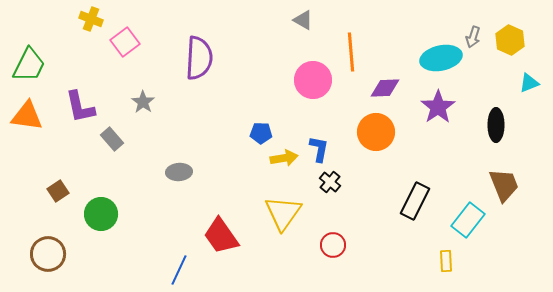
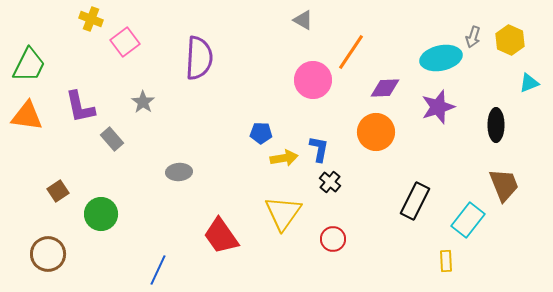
orange line: rotated 39 degrees clockwise
purple star: rotated 16 degrees clockwise
red circle: moved 6 px up
blue line: moved 21 px left
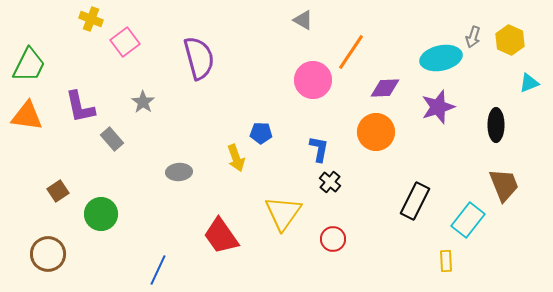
purple semicircle: rotated 18 degrees counterclockwise
yellow arrow: moved 48 px left; rotated 80 degrees clockwise
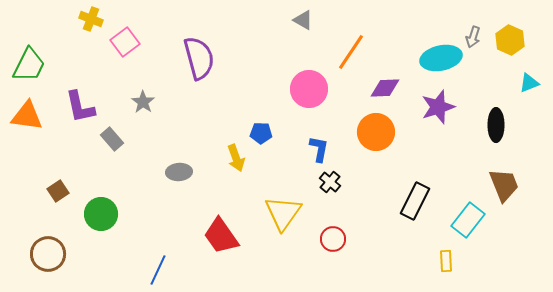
pink circle: moved 4 px left, 9 px down
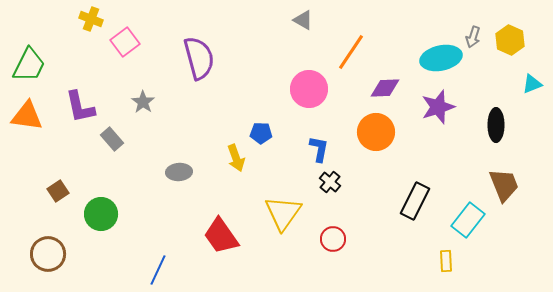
cyan triangle: moved 3 px right, 1 px down
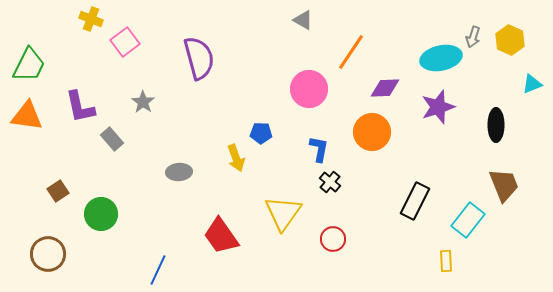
orange circle: moved 4 px left
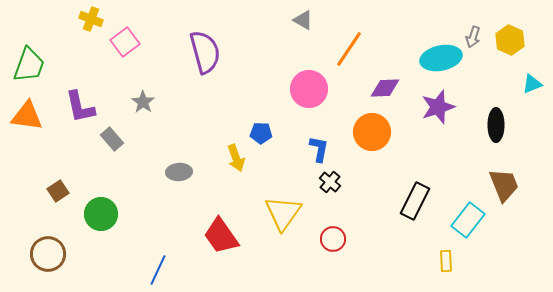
orange line: moved 2 px left, 3 px up
purple semicircle: moved 6 px right, 6 px up
green trapezoid: rotated 6 degrees counterclockwise
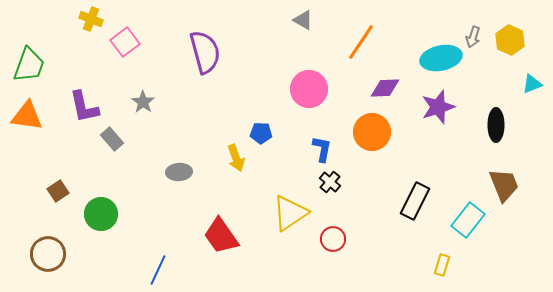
orange line: moved 12 px right, 7 px up
purple L-shape: moved 4 px right
blue L-shape: moved 3 px right
yellow triangle: moved 7 px right; rotated 21 degrees clockwise
yellow rectangle: moved 4 px left, 4 px down; rotated 20 degrees clockwise
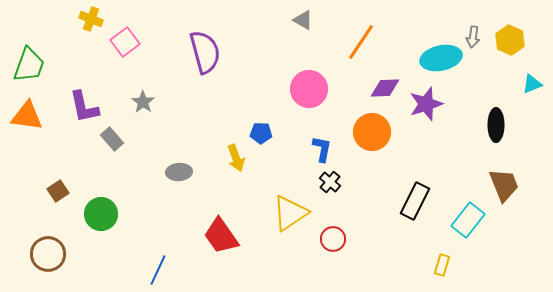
gray arrow: rotated 10 degrees counterclockwise
purple star: moved 12 px left, 3 px up
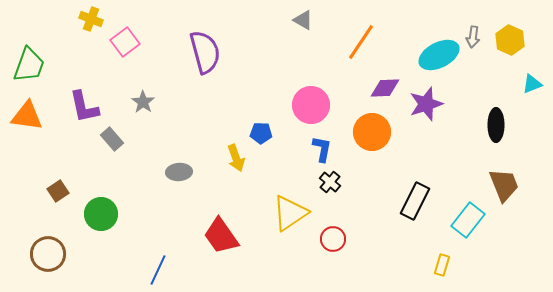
cyan ellipse: moved 2 px left, 3 px up; rotated 15 degrees counterclockwise
pink circle: moved 2 px right, 16 px down
